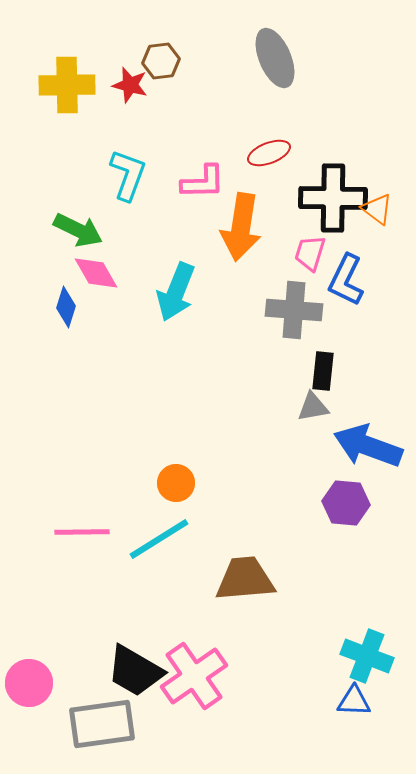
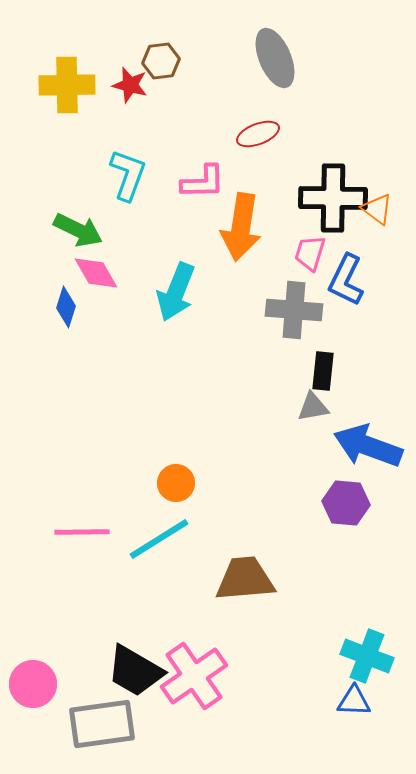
red ellipse: moved 11 px left, 19 px up
pink circle: moved 4 px right, 1 px down
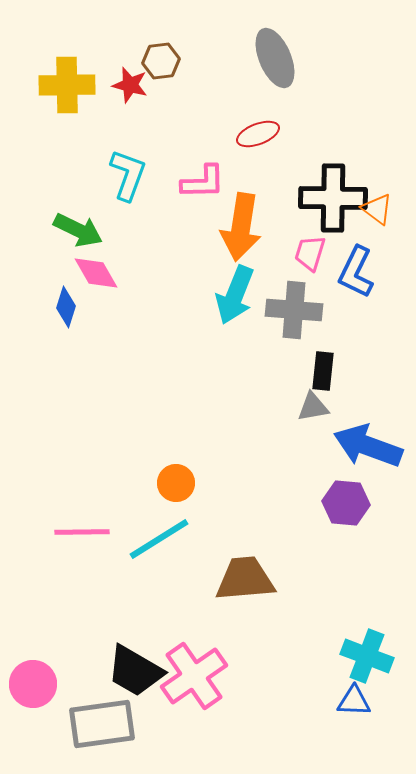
blue L-shape: moved 10 px right, 8 px up
cyan arrow: moved 59 px right, 3 px down
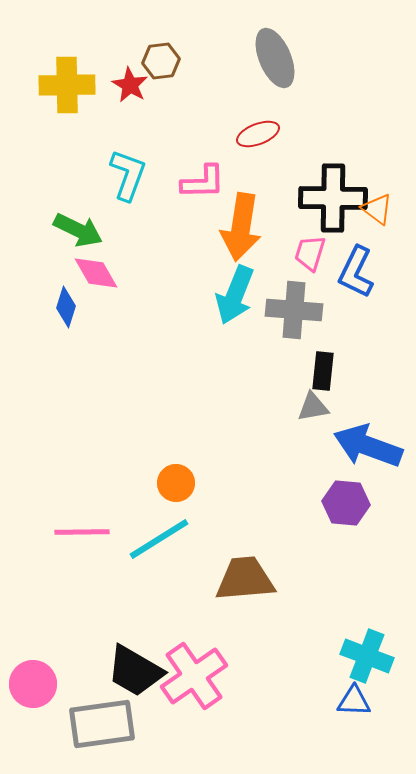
red star: rotated 15 degrees clockwise
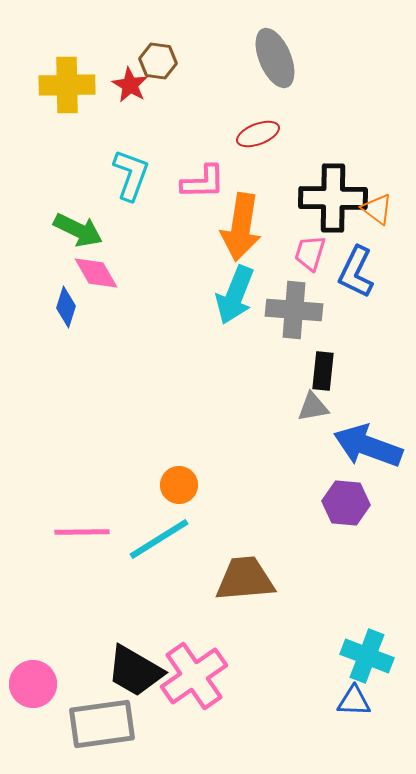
brown hexagon: moved 3 px left; rotated 15 degrees clockwise
cyan L-shape: moved 3 px right
orange circle: moved 3 px right, 2 px down
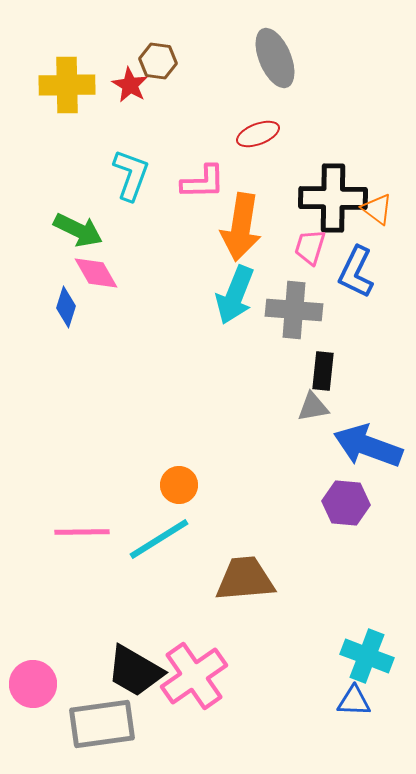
pink trapezoid: moved 6 px up
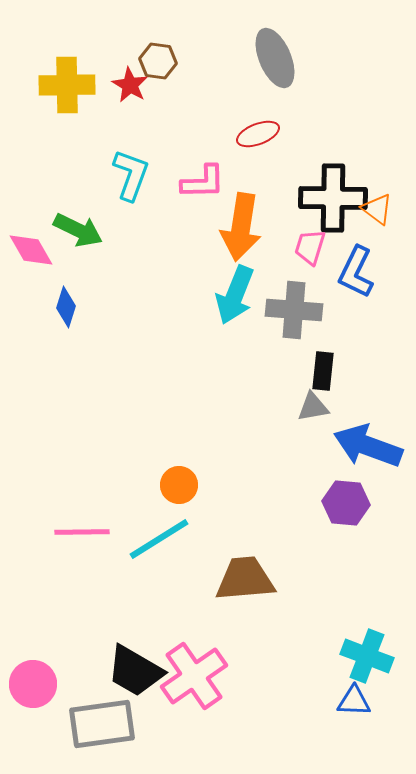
pink diamond: moved 65 px left, 23 px up
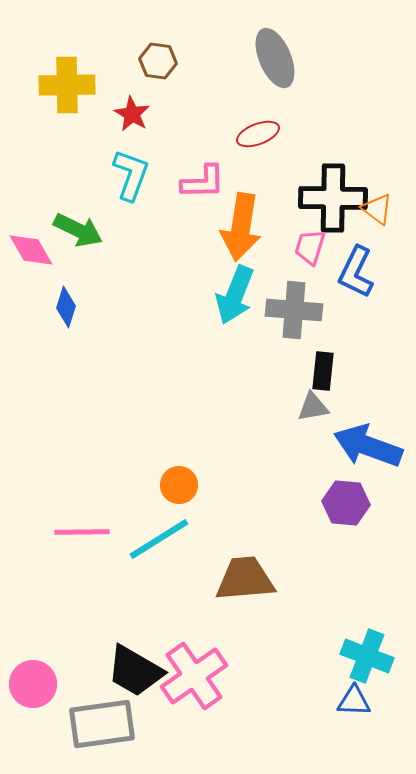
red star: moved 2 px right, 29 px down
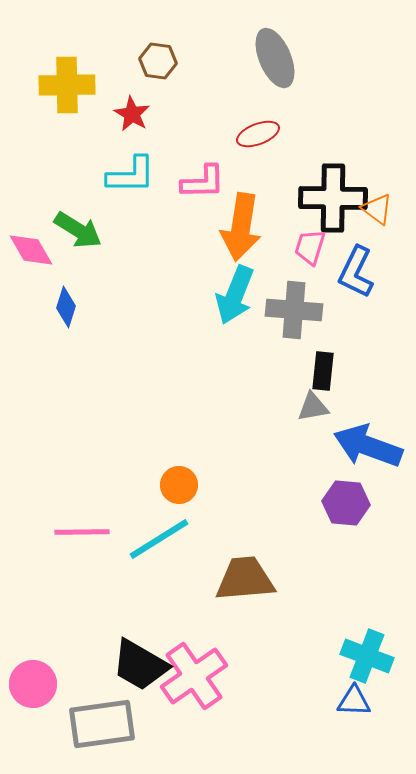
cyan L-shape: rotated 70 degrees clockwise
green arrow: rotated 6 degrees clockwise
black trapezoid: moved 5 px right, 6 px up
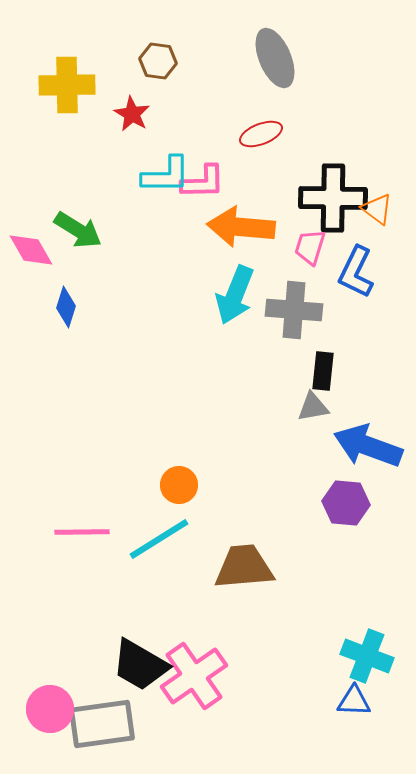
red ellipse: moved 3 px right
cyan L-shape: moved 35 px right
orange arrow: rotated 86 degrees clockwise
brown trapezoid: moved 1 px left, 12 px up
pink circle: moved 17 px right, 25 px down
